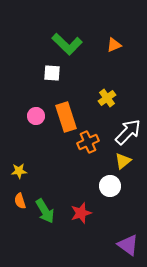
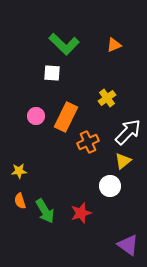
green L-shape: moved 3 px left
orange rectangle: rotated 44 degrees clockwise
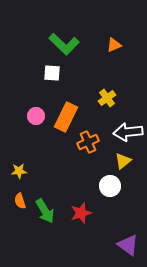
white arrow: rotated 140 degrees counterclockwise
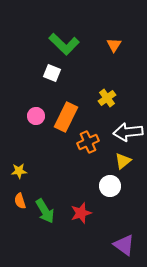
orange triangle: rotated 35 degrees counterclockwise
white square: rotated 18 degrees clockwise
purple triangle: moved 4 px left
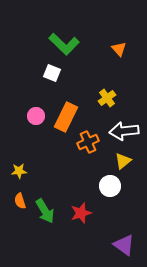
orange triangle: moved 5 px right, 4 px down; rotated 14 degrees counterclockwise
white arrow: moved 4 px left, 1 px up
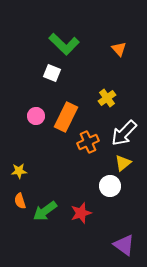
white arrow: moved 2 px down; rotated 40 degrees counterclockwise
yellow triangle: moved 2 px down
green arrow: rotated 85 degrees clockwise
